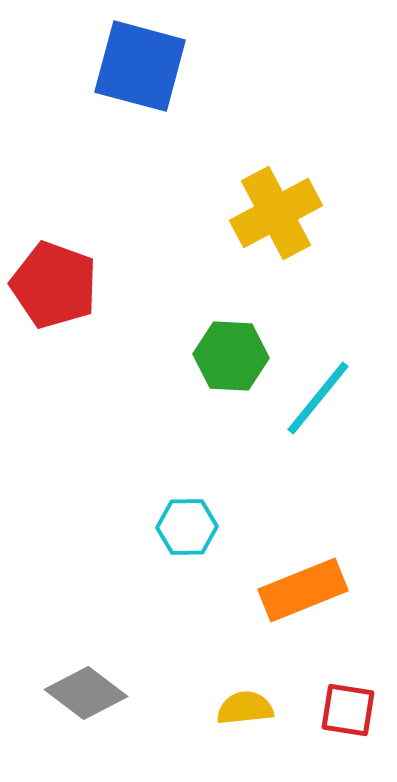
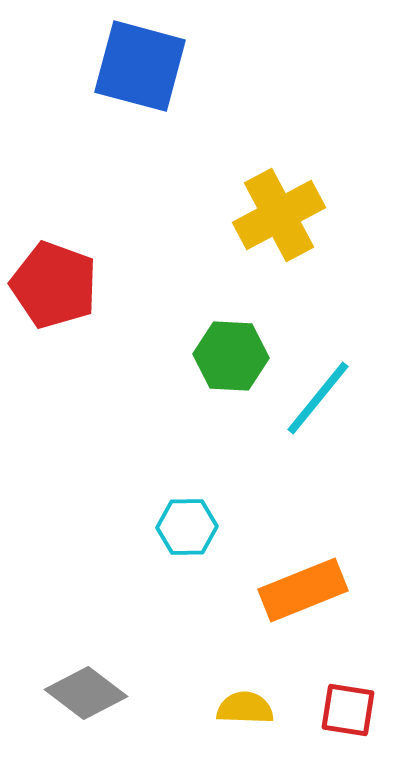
yellow cross: moved 3 px right, 2 px down
yellow semicircle: rotated 8 degrees clockwise
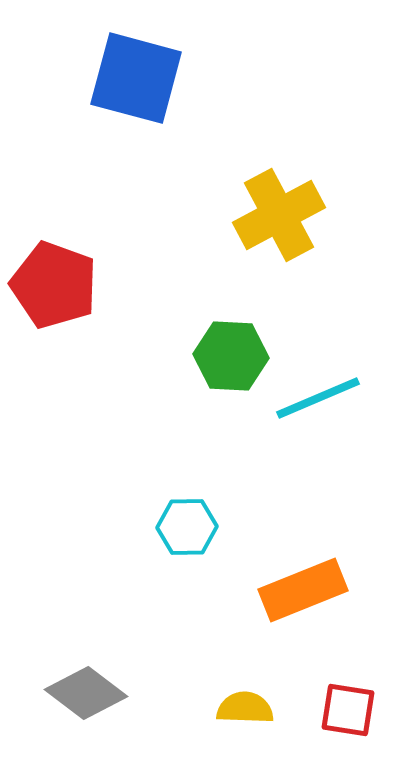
blue square: moved 4 px left, 12 px down
cyan line: rotated 28 degrees clockwise
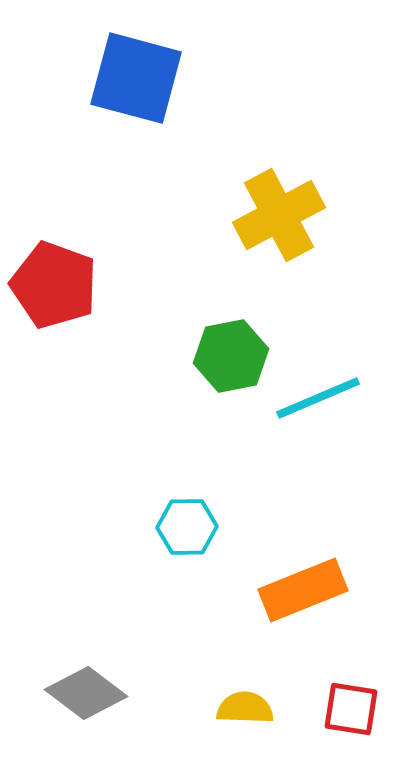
green hexagon: rotated 14 degrees counterclockwise
red square: moved 3 px right, 1 px up
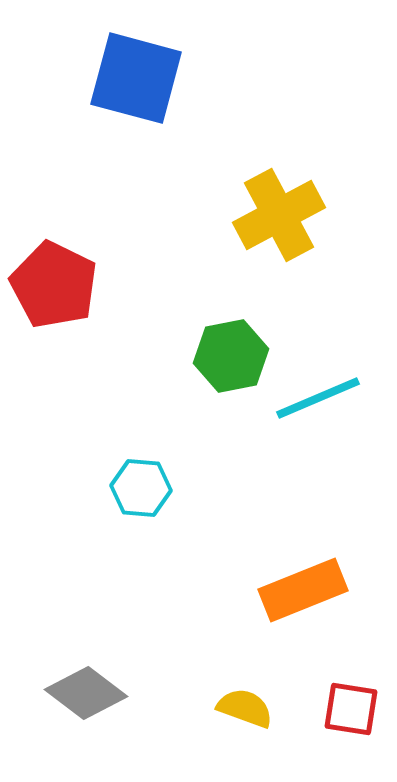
red pentagon: rotated 6 degrees clockwise
cyan hexagon: moved 46 px left, 39 px up; rotated 6 degrees clockwise
yellow semicircle: rotated 18 degrees clockwise
